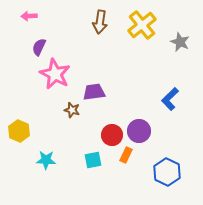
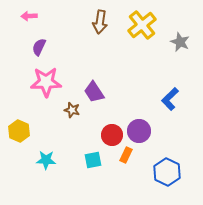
pink star: moved 9 px left, 8 px down; rotated 28 degrees counterclockwise
purple trapezoid: rotated 115 degrees counterclockwise
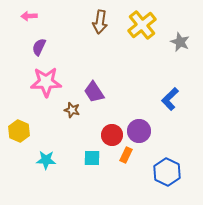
cyan square: moved 1 px left, 2 px up; rotated 12 degrees clockwise
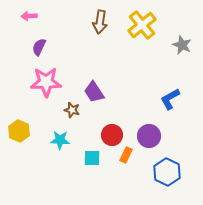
gray star: moved 2 px right, 3 px down
blue L-shape: rotated 15 degrees clockwise
purple circle: moved 10 px right, 5 px down
cyan star: moved 14 px right, 20 px up
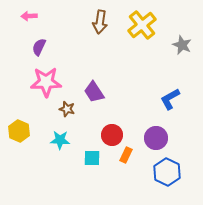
brown star: moved 5 px left, 1 px up
purple circle: moved 7 px right, 2 px down
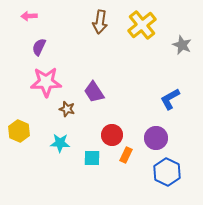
cyan star: moved 3 px down
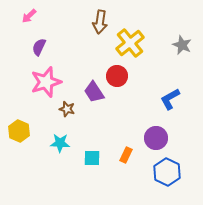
pink arrow: rotated 42 degrees counterclockwise
yellow cross: moved 12 px left, 18 px down
pink star: rotated 16 degrees counterclockwise
red circle: moved 5 px right, 59 px up
